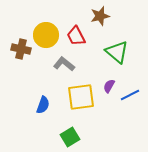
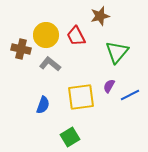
green triangle: rotated 30 degrees clockwise
gray L-shape: moved 14 px left
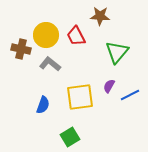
brown star: rotated 18 degrees clockwise
yellow square: moved 1 px left
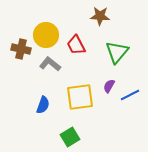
red trapezoid: moved 9 px down
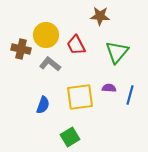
purple semicircle: moved 2 px down; rotated 64 degrees clockwise
blue line: rotated 48 degrees counterclockwise
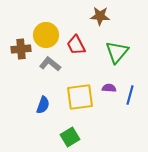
brown cross: rotated 18 degrees counterclockwise
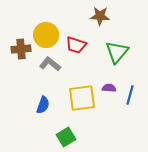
red trapezoid: rotated 45 degrees counterclockwise
yellow square: moved 2 px right, 1 px down
green square: moved 4 px left
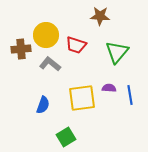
blue line: rotated 24 degrees counterclockwise
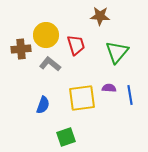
red trapezoid: rotated 125 degrees counterclockwise
green square: rotated 12 degrees clockwise
